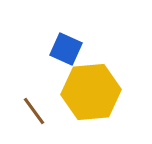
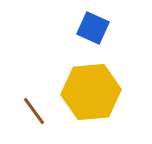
blue square: moved 27 px right, 21 px up
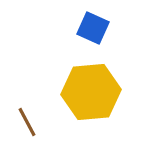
brown line: moved 7 px left, 11 px down; rotated 8 degrees clockwise
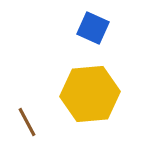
yellow hexagon: moved 1 px left, 2 px down
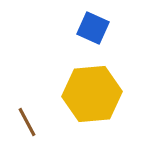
yellow hexagon: moved 2 px right
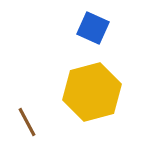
yellow hexagon: moved 2 px up; rotated 10 degrees counterclockwise
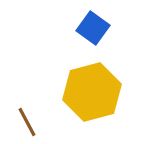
blue square: rotated 12 degrees clockwise
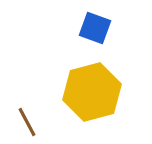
blue square: moved 2 px right; rotated 16 degrees counterclockwise
